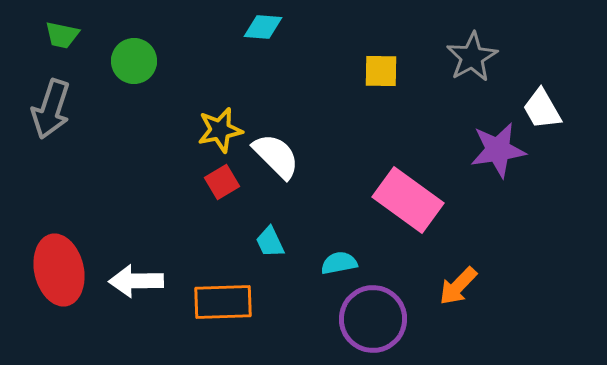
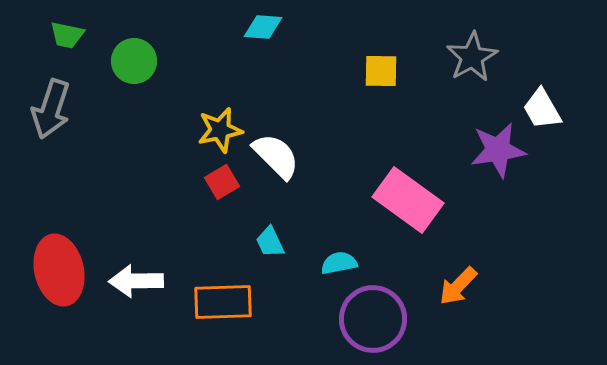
green trapezoid: moved 5 px right
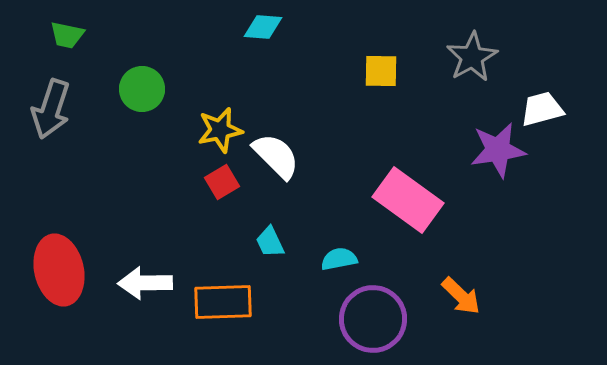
green circle: moved 8 px right, 28 px down
white trapezoid: rotated 105 degrees clockwise
cyan semicircle: moved 4 px up
white arrow: moved 9 px right, 2 px down
orange arrow: moved 3 px right, 10 px down; rotated 90 degrees counterclockwise
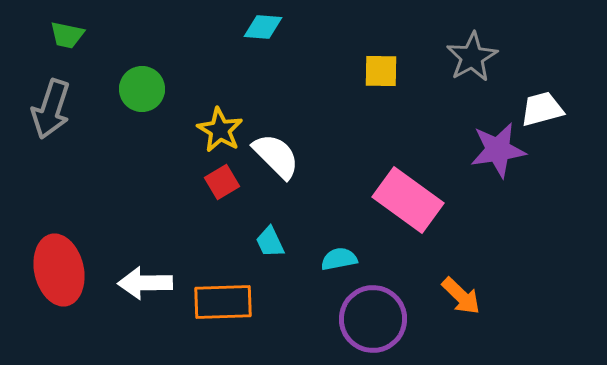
yellow star: rotated 30 degrees counterclockwise
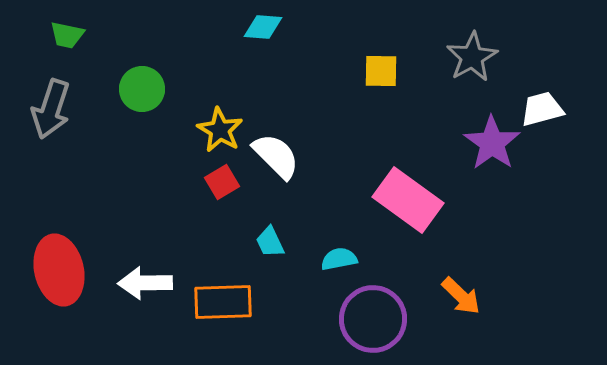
purple star: moved 6 px left, 7 px up; rotated 28 degrees counterclockwise
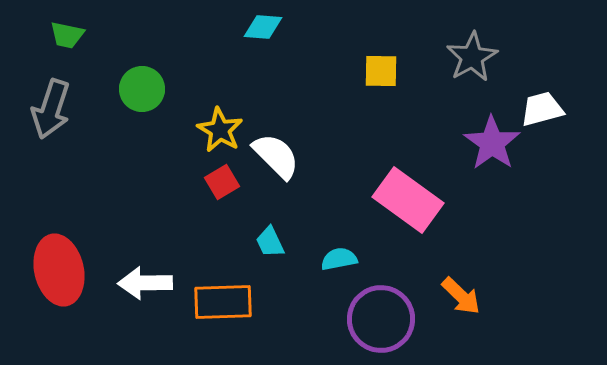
purple circle: moved 8 px right
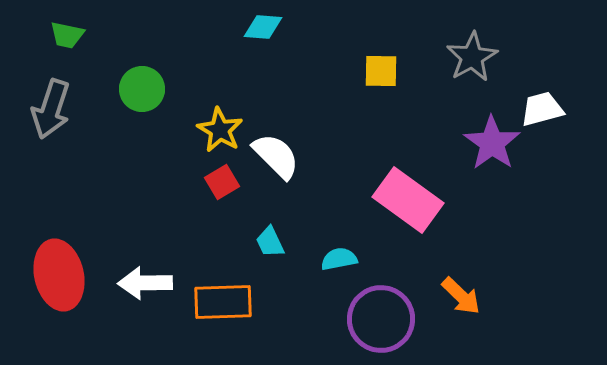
red ellipse: moved 5 px down
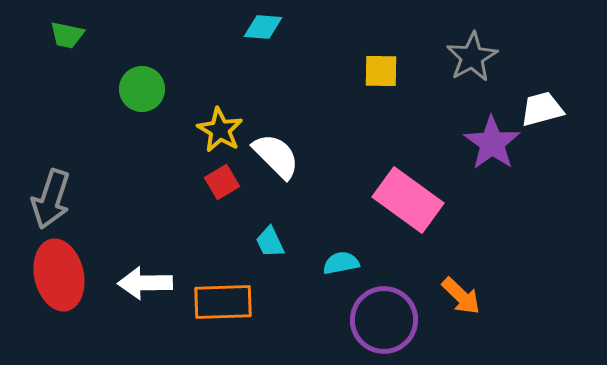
gray arrow: moved 90 px down
cyan semicircle: moved 2 px right, 4 px down
purple circle: moved 3 px right, 1 px down
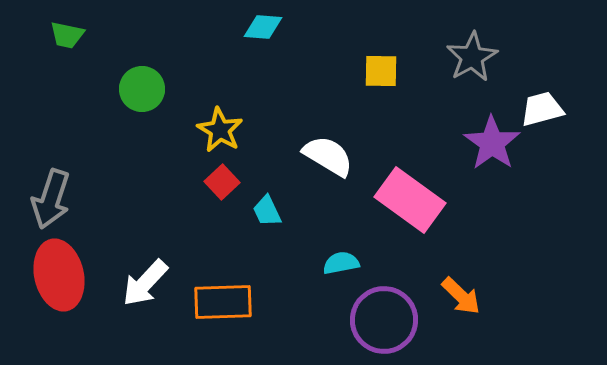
white semicircle: moved 52 px right; rotated 14 degrees counterclockwise
red square: rotated 12 degrees counterclockwise
pink rectangle: moved 2 px right
cyan trapezoid: moved 3 px left, 31 px up
white arrow: rotated 46 degrees counterclockwise
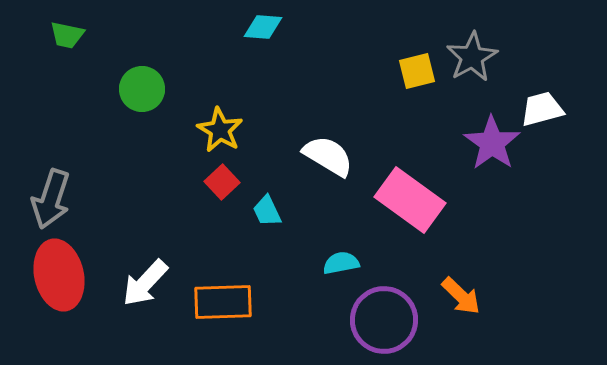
yellow square: moved 36 px right; rotated 15 degrees counterclockwise
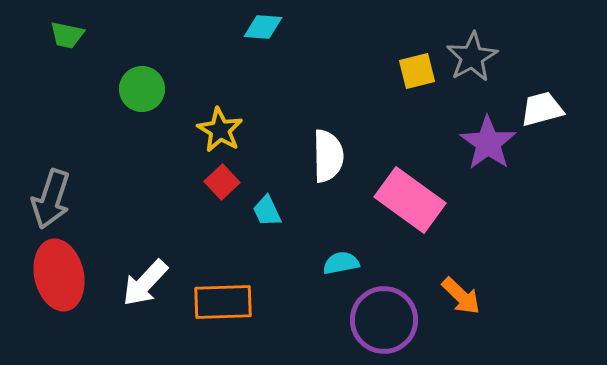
purple star: moved 4 px left
white semicircle: rotated 58 degrees clockwise
